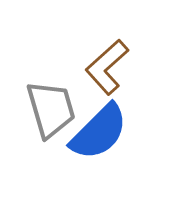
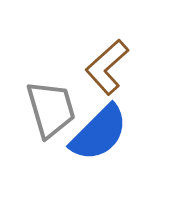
blue semicircle: moved 1 px down
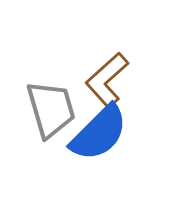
brown L-shape: moved 13 px down
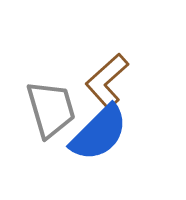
brown L-shape: moved 1 px down
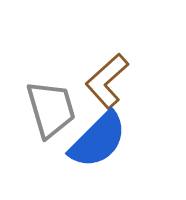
blue semicircle: moved 1 px left, 7 px down
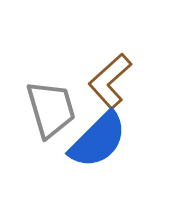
brown L-shape: moved 3 px right
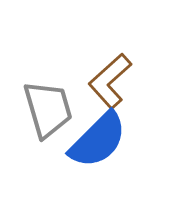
gray trapezoid: moved 3 px left
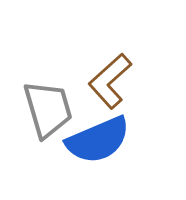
blue semicircle: rotated 22 degrees clockwise
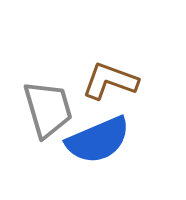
brown L-shape: rotated 62 degrees clockwise
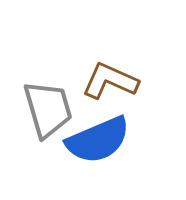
brown L-shape: rotated 4 degrees clockwise
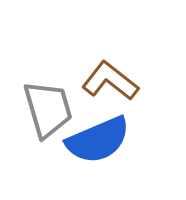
brown L-shape: rotated 14 degrees clockwise
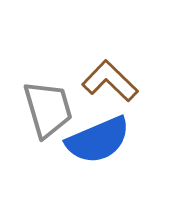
brown L-shape: rotated 6 degrees clockwise
